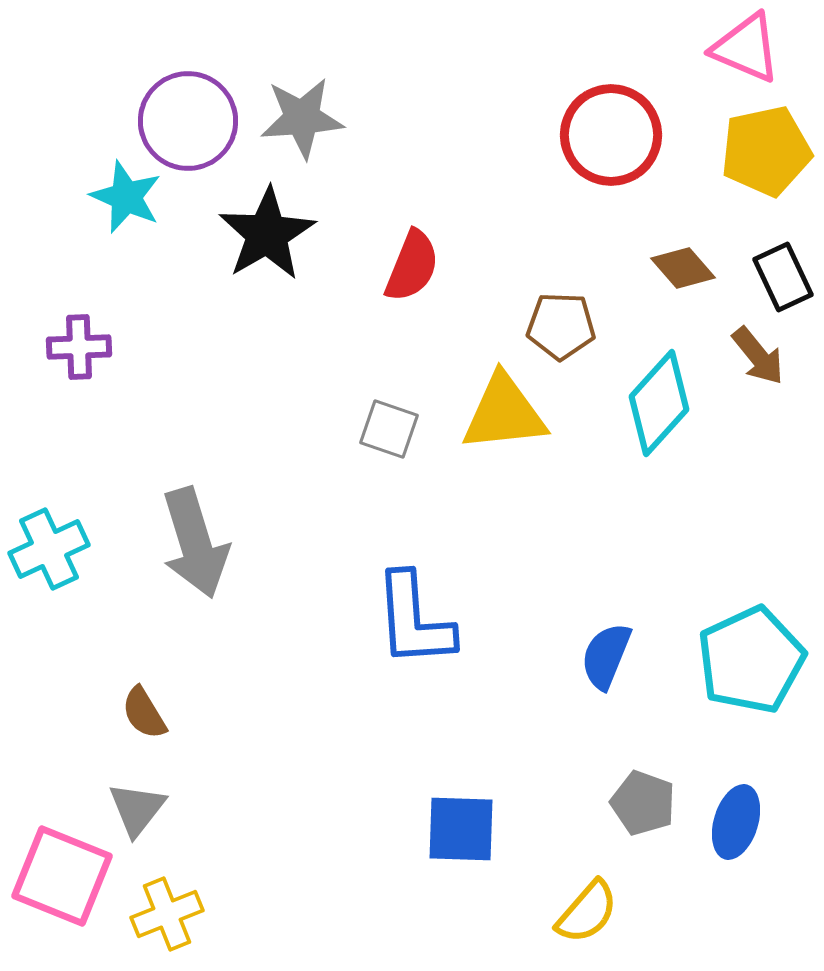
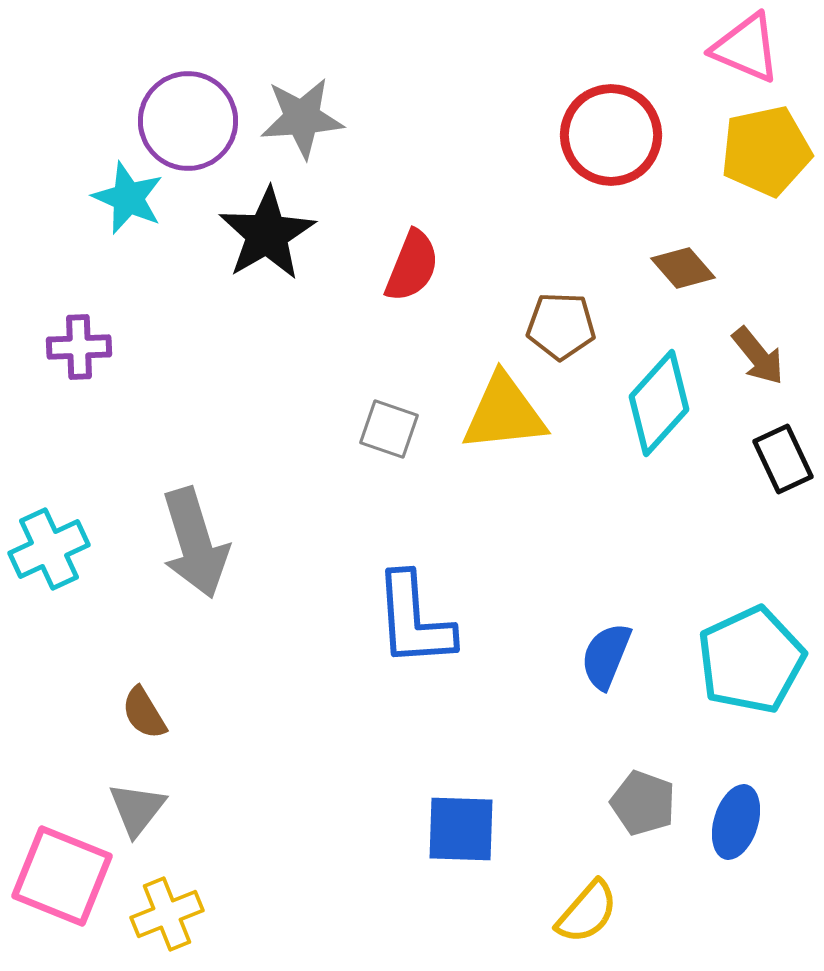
cyan star: moved 2 px right, 1 px down
black rectangle: moved 182 px down
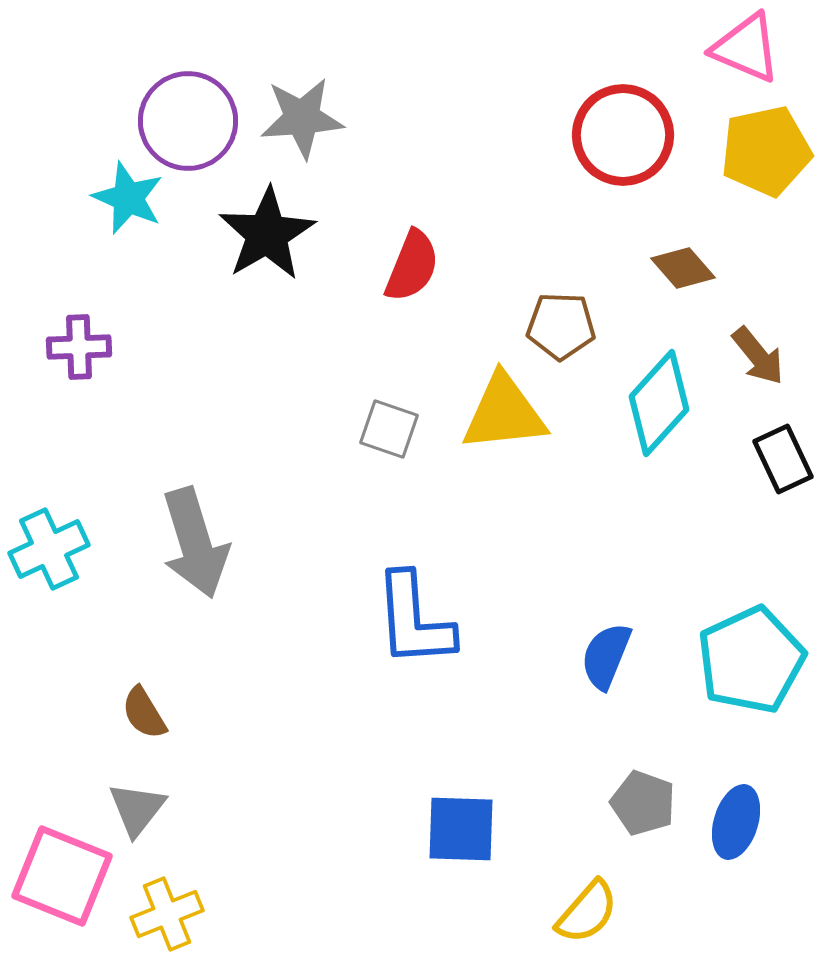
red circle: moved 12 px right
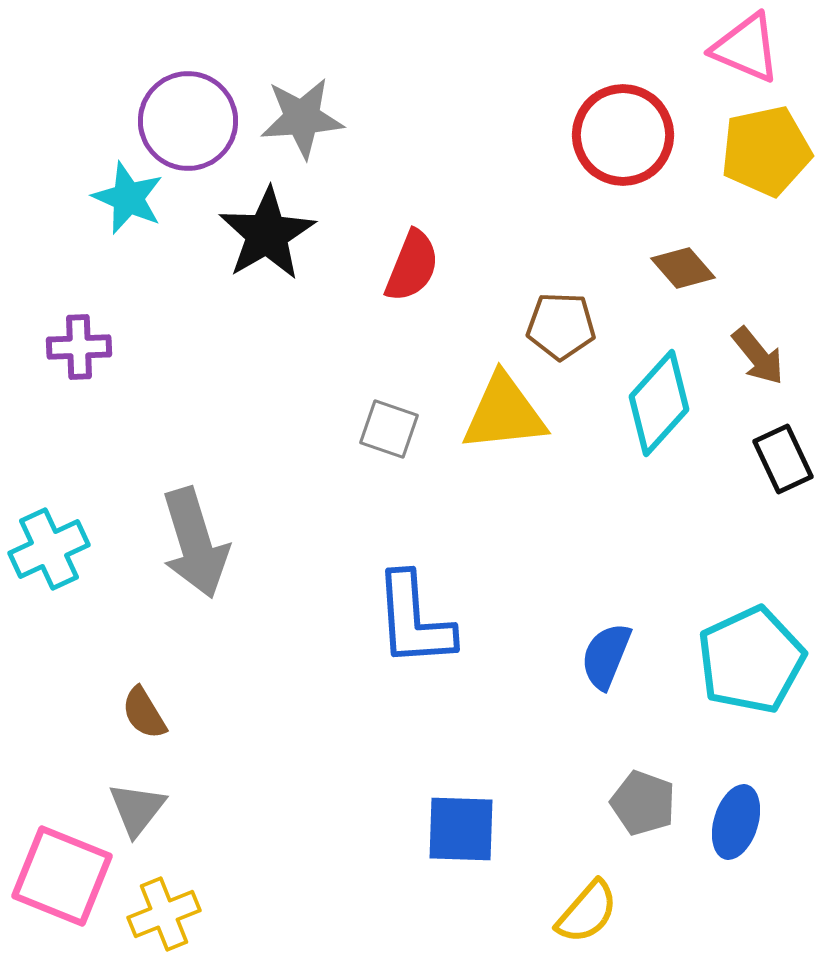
yellow cross: moved 3 px left
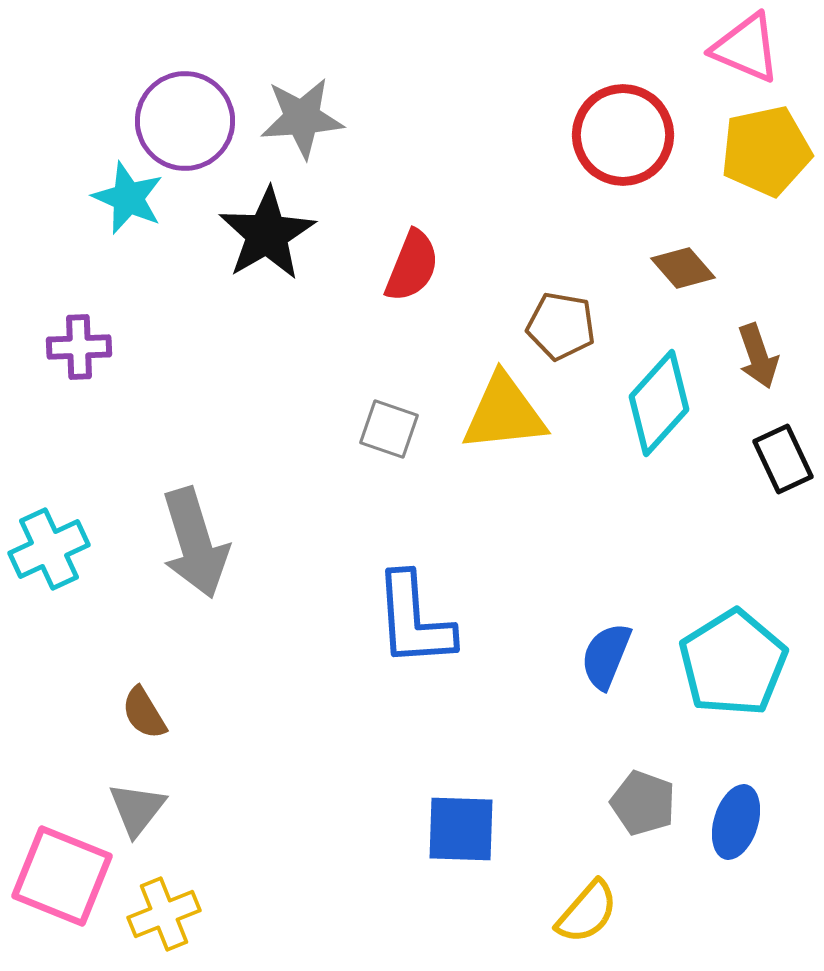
purple circle: moved 3 px left
brown pentagon: rotated 8 degrees clockwise
brown arrow: rotated 20 degrees clockwise
cyan pentagon: moved 18 px left, 3 px down; rotated 7 degrees counterclockwise
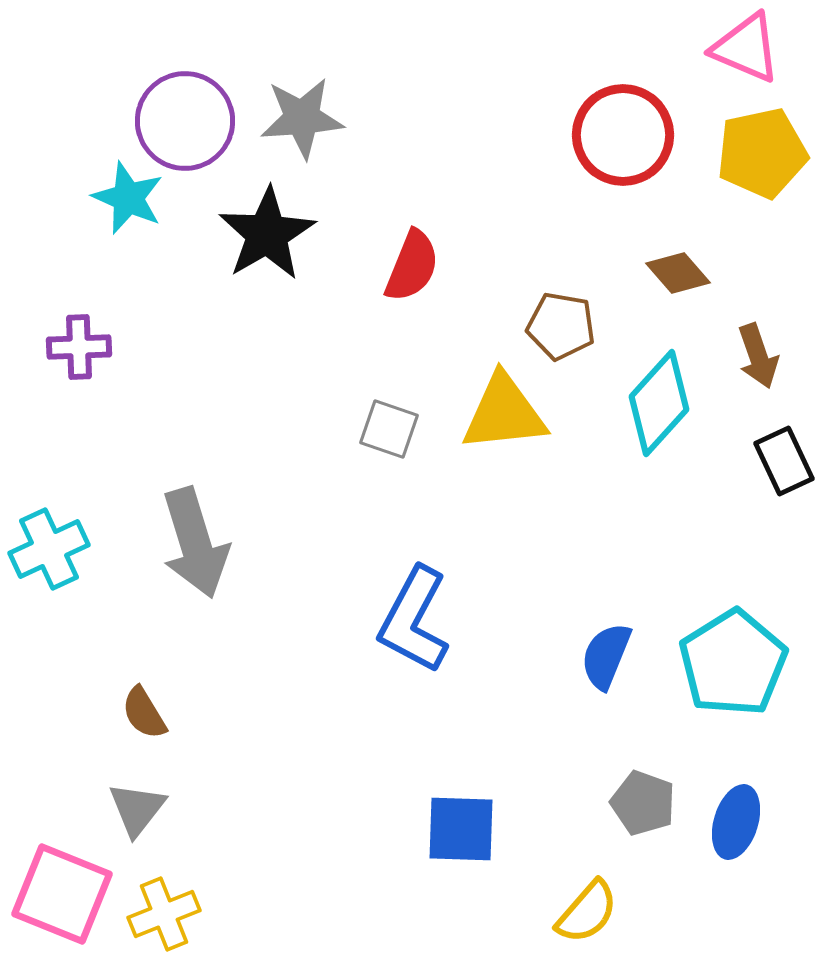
yellow pentagon: moved 4 px left, 2 px down
brown diamond: moved 5 px left, 5 px down
black rectangle: moved 1 px right, 2 px down
blue L-shape: rotated 32 degrees clockwise
pink square: moved 18 px down
